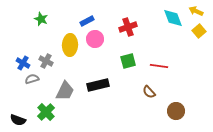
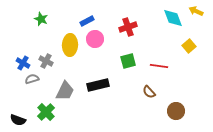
yellow square: moved 10 px left, 15 px down
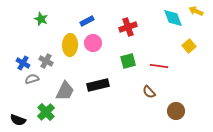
pink circle: moved 2 px left, 4 px down
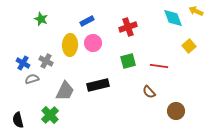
green cross: moved 4 px right, 3 px down
black semicircle: rotated 56 degrees clockwise
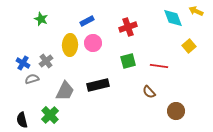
gray cross: rotated 24 degrees clockwise
black semicircle: moved 4 px right
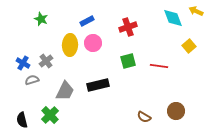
gray semicircle: moved 1 px down
brown semicircle: moved 5 px left, 25 px down; rotated 16 degrees counterclockwise
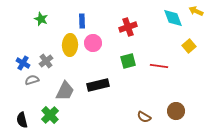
blue rectangle: moved 5 px left; rotated 64 degrees counterclockwise
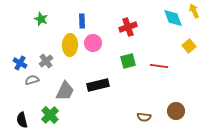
yellow arrow: moved 2 px left; rotated 40 degrees clockwise
blue cross: moved 3 px left
brown semicircle: rotated 24 degrees counterclockwise
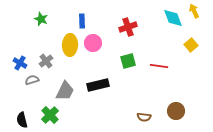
yellow square: moved 2 px right, 1 px up
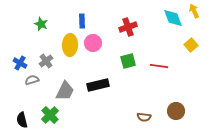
green star: moved 5 px down
